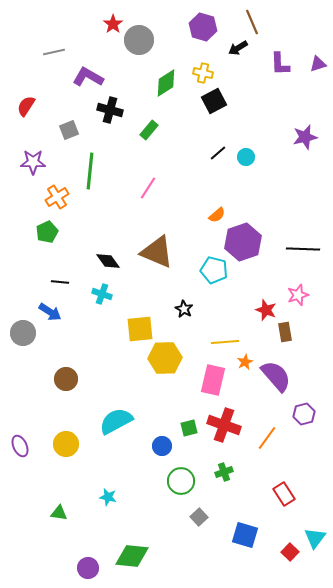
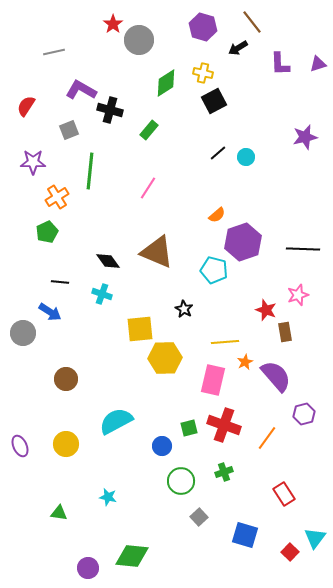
brown line at (252, 22): rotated 15 degrees counterclockwise
purple L-shape at (88, 77): moved 7 px left, 13 px down
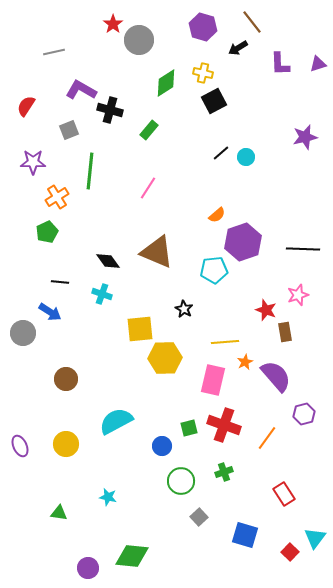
black line at (218, 153): moved 3 px right
cyan pentagon at (214, 270): rotated 20 degrees counterclockwise
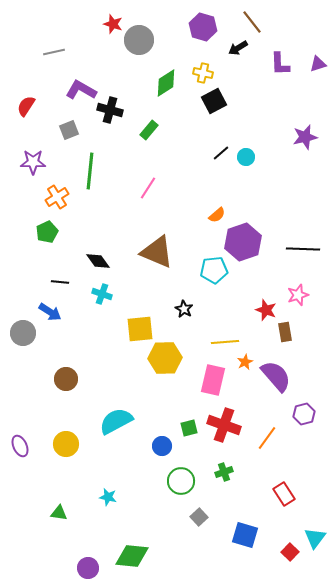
red star at (113, 24): rotated 18 degrees counterclockwise
black diamond at (108, 261): moved 10 px left
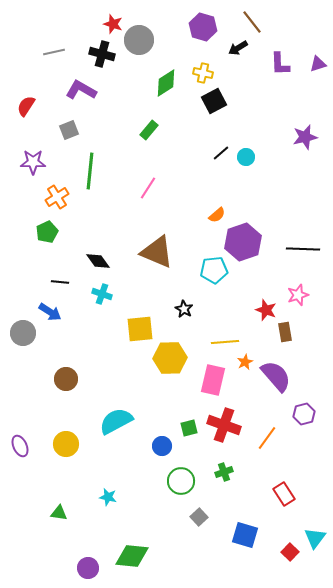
black cross at (110, 110): moved 8 px left, 56 px up
yellow hexagon at (165, 358): moved 5 px right
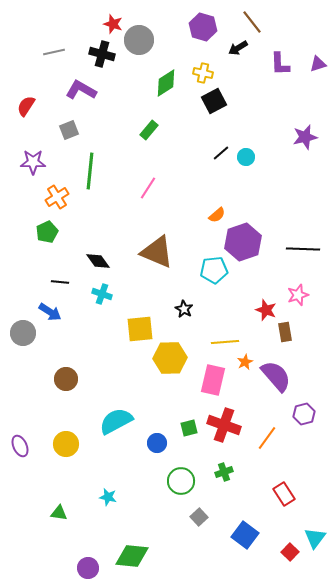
blue circle at (162, 446): moved 5 px left, 3 px up
blue square at (245, 535): rotated 20 degrees clockwise
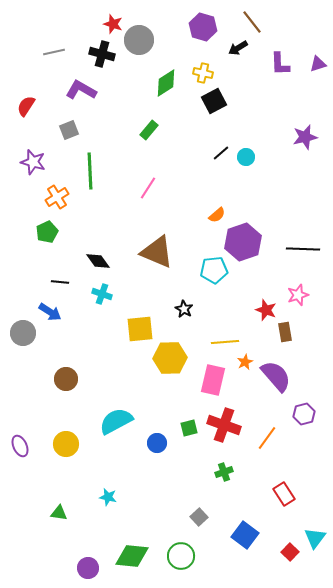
purple star at (33, 162): rotated 15 degrees clockwise
green line at (90, 171): rotated 9 degrees counterclockwise
green circle at (181, 481): moved 75 px down
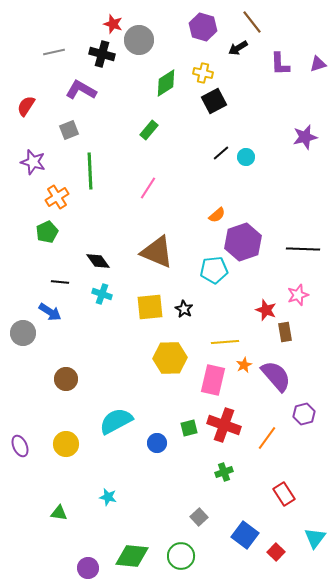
yellow square at (140, 329): moved 10 px right, 22 px up
orange star at (245, 362): moved 1 px left, 3 px down
red square at (290, 552): moved 14 px left
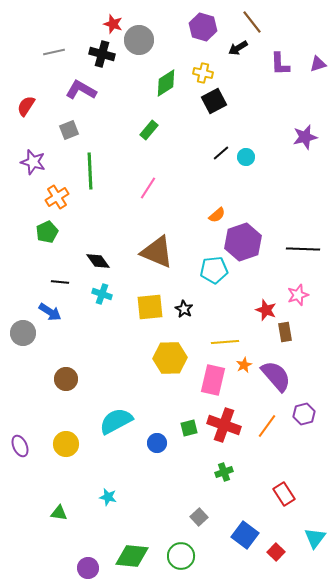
orange line at (267, 438): moved 12 px up
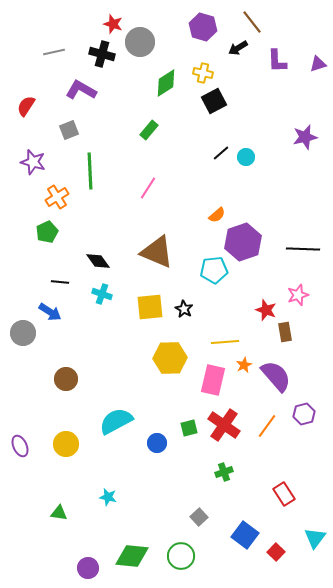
gray circle at (139, 40): moved 1 px right, 2 px down
purple L-shape at (280, 64): moved 3 px left, 3 px up
red cross at (224, 425): rotated 16 degrees clockwise
